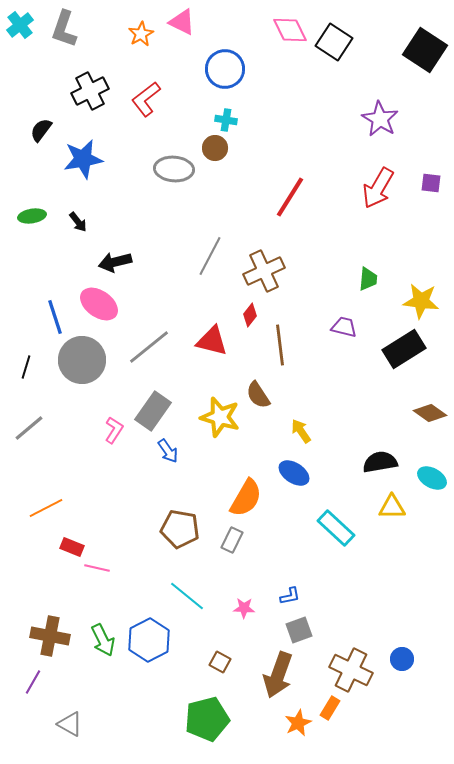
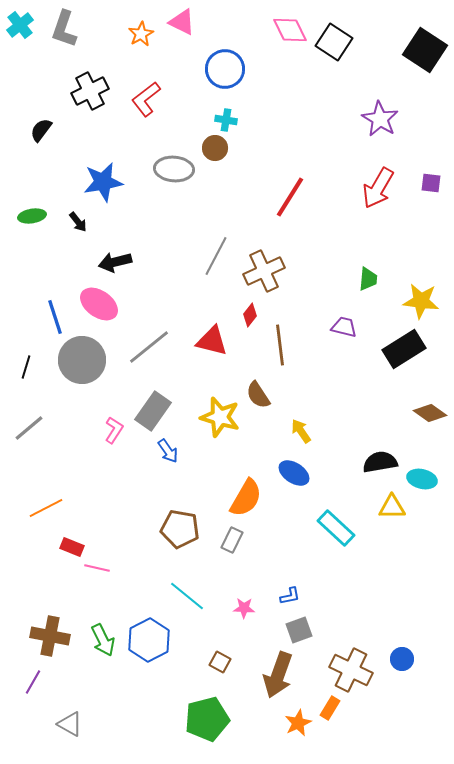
blue star at (83, 159): moved 20 px right, 23 px down
gray line at (210, 256): moved 6 px right
cyan ellipse at (432, 478): moved 10 px left, 1 px down; rotated 16 degrees counterclockwise
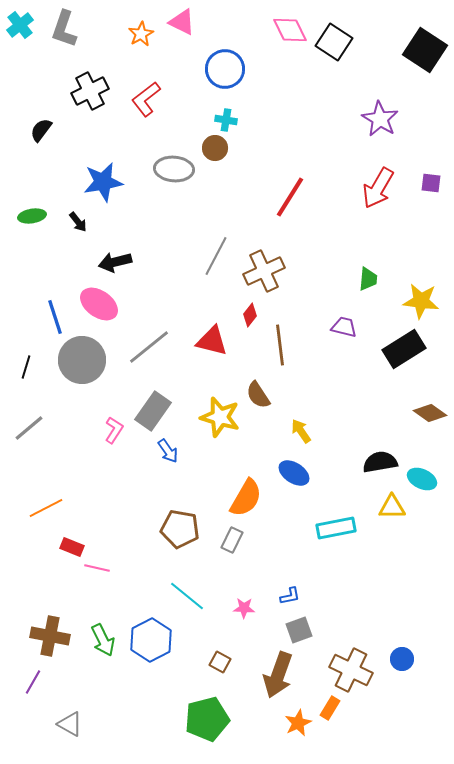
cyan ellipse at (422, 479): rotated 12 degrees clockwise
cyan rectangle at (336, 528): rotated 54 degrees counterclockwise
blue hexagon at (149, 640): moved 2 px right
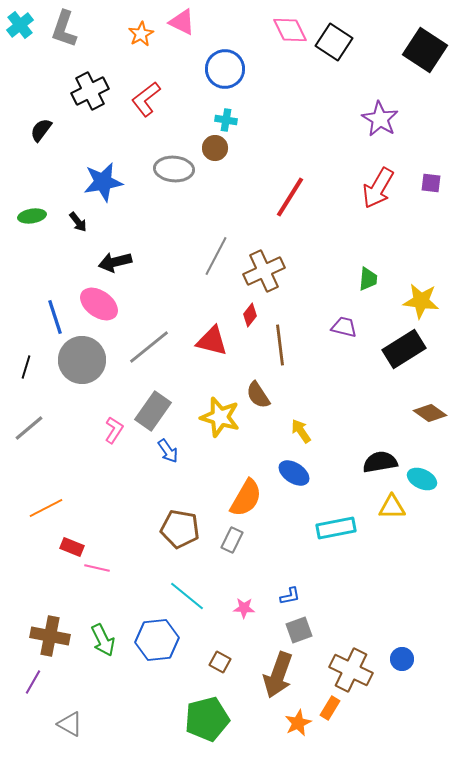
blue hexagon at (151, 640): moved 6 px right; rotated 21 degrees clockwise
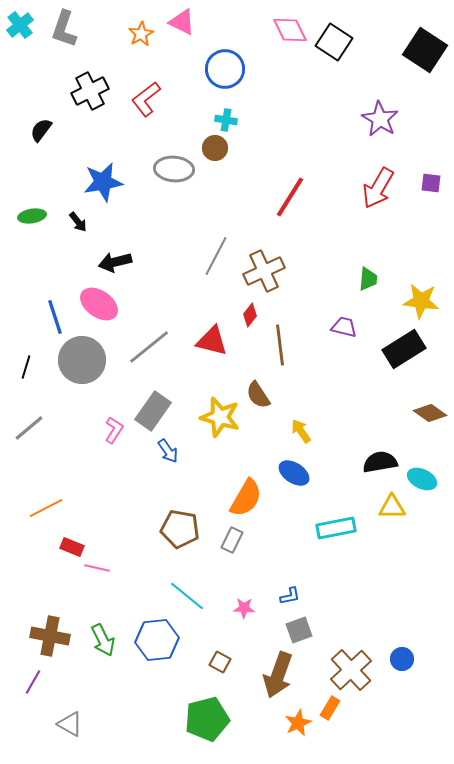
brown cross at (351, 670): rotated 21 degrees clockwise
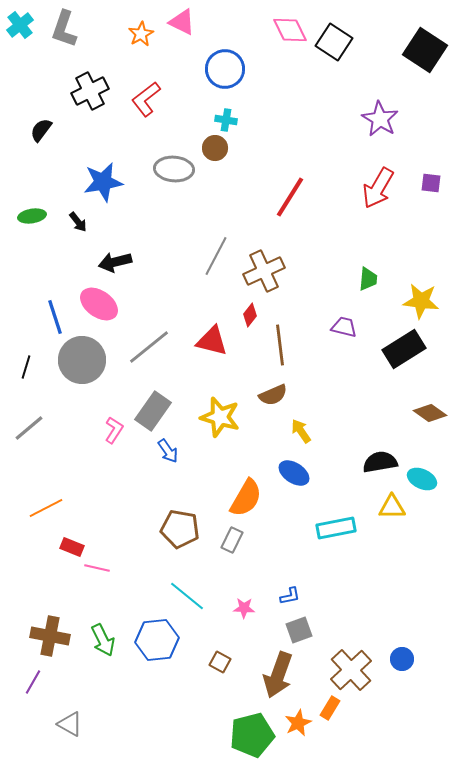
brown semicircle at (258, 395): moved 15 px right; rotated 80 degrees counterclockwise
green pentagon at (207, 719): moved 45 px right, 16 px down
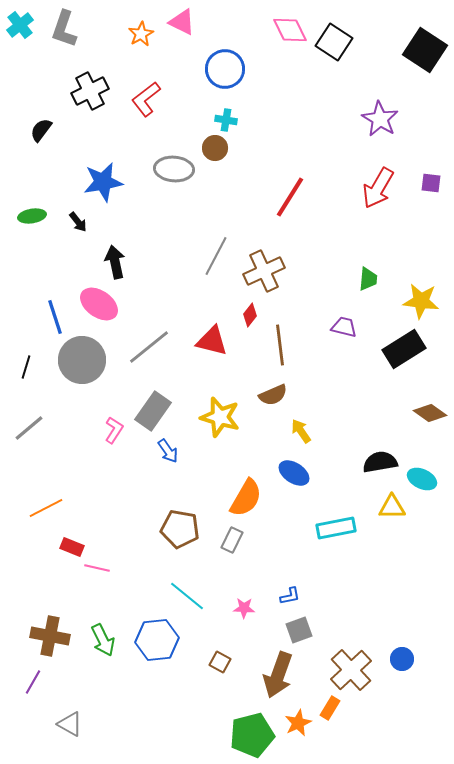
black arrow at (115, 262): rotated 92 degrees clockwise
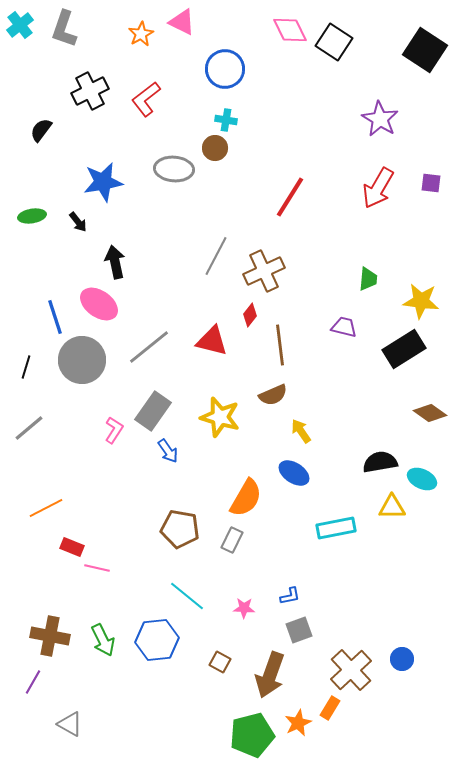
brown arrow at (278, 675): moved 8 px left
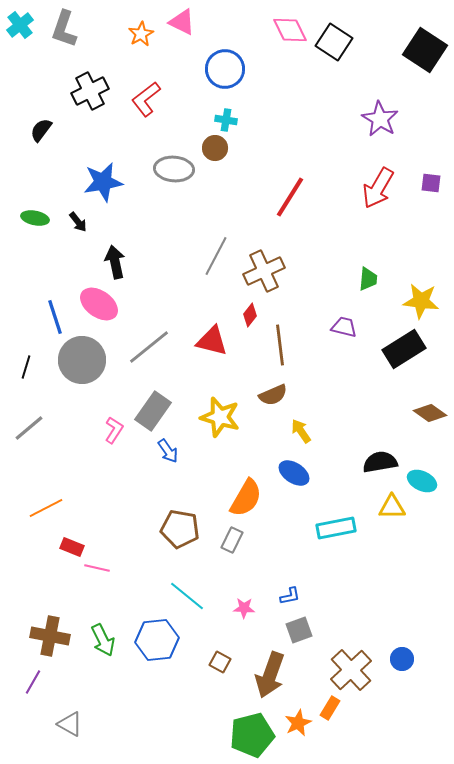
green ellipse at (32, 216): moved 3 px right, 2 px down; rotated 20 degrees clockwise
cyan ellipse at (422, 479): moved 2 px down
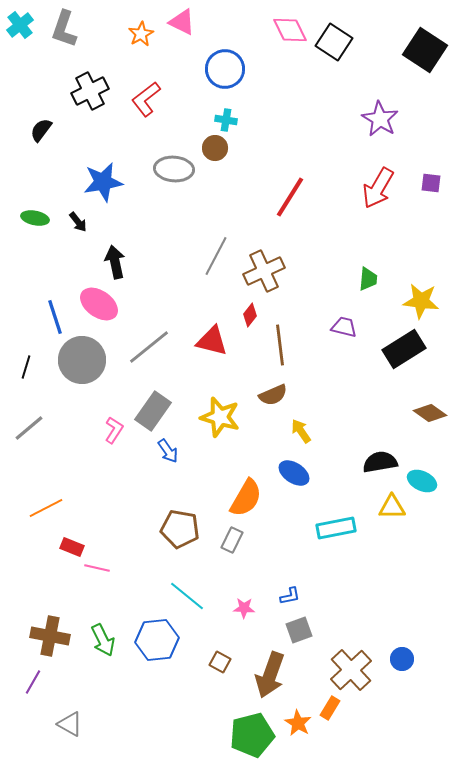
orange star at (298, 723): rotated 16 degrees counterclockwise
